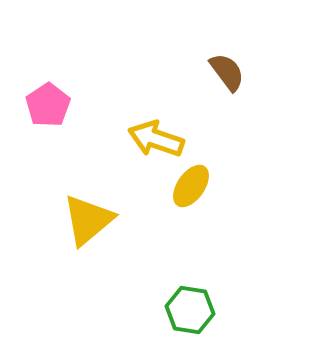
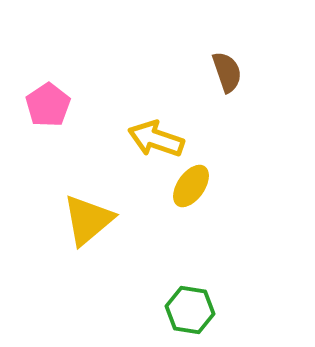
brown semicircle: rotated 18 degrees clockwise
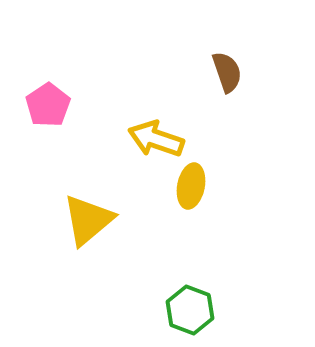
yellow ellipse: rotated 24 degrees counterclockwise
green hexagon: rotated 12 degrees clockwise
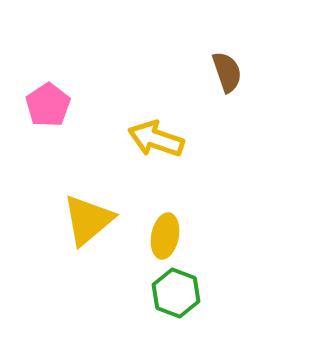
yellow ellipse: moved 26 px left, 50 px down
green hexagon: moved 14 px left, 17 px up
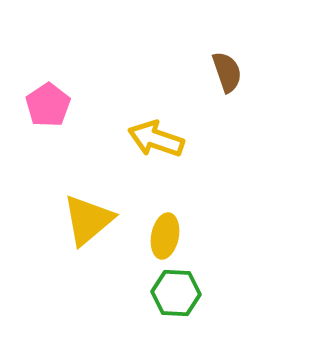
green hexagon: rotated 18 degrees counterclockwise
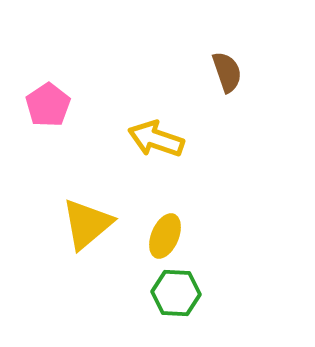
yellow triangle: moved 1 px left, 4 px down
yellow ellipse: rotated 12 degrees clockwise
